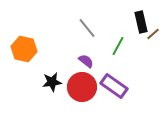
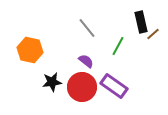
orange hexagon: moved 6 px right, 1 px down
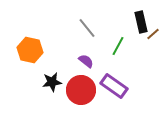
red circle: moved 1 px left, 3 px down
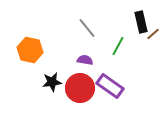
purple semicircle: moved 1 px left, 1 px up; rotated 28 degrees counterclockwise
purple rectangle: moved 4 px left
red circle: moved 1 px left, 2 px up
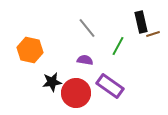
brown line: rotated 24 degrees clockwise
red circle: moved 4 px left, 5 px down
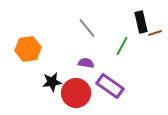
brown line: moved 2 px right, 1 px up
green line: moved 4 px right
orange hexagon: moved 2 px left, 1 px up; rotated 20 degrees counterclockwise
purple semicircle: moved 1 px right, 3 px down
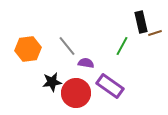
gray line: moved 20 px left, 18 px down
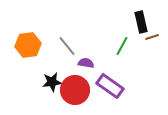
brown line: moved 3 px left, 4 px down
orange hexagon: moved 4 px up
red circle: moved 1 px left, 3 px up
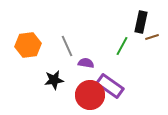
black rectangle: rotated 25 degrees clockwise
gray line: rotated 15 degrees clockwise
black star: moved 2 px right, 2 px up
red circle: moved 15 px right, 5 px down
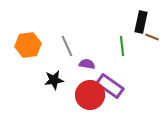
brown line: rotated 40 degrees clockwise
green line: rotated 36 degrees counterclockwise
purple semicircle: moved 1 px right, 1 px down
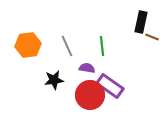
green line: moved 20 px left
purple semicircle: moved 4 px down
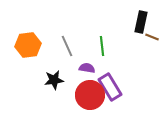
purple rectangle: moved 1 px down; rotated 24 degrees clockwise
